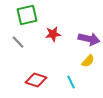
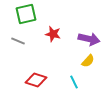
green square: moved 1 px left, 1 px up
red star: rotated 21 degrees clockwise
gray line: moved 1 px up; rotated 24 degrees counterclockwise
cyan line: moved 3 px right
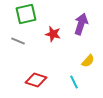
purple arrow: moved 8 px left, 15 px up; rotated 85 degrees counterclockwise
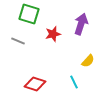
green square: moved 3 px right; rotated 30 degrees clockwise
red star: rotated 28 degrees counterclockwise
red diamond: moved 1 px left, 4 px down
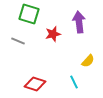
purple arrow: moved 2 px left, 2 px up; rotated 25 degrees counterclockwise
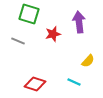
cyan line: rotated 40 degrees counterclockwise
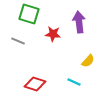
red star: rotated 21 degrees clockwise
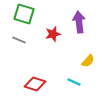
green square: moved 5 px left
red star: rotated 21 degrees counterclockwise
gray line: moved 1 px right, 1 px up
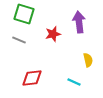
yellow semicircle: moved 1 px up; rotated 56 degrees counterclockwise
red diamond: moved 3 px left, 6 px up; rotated 25 degrees counterclockwise
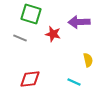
green square: moved 7 px right
purple arrow: rotated 85 degrees counterclockwise
red star: rotated 28 degrees clockwise
gray line: moved 1 px right, 2 px up
red diamond: moved 2 px left, 1 px down
